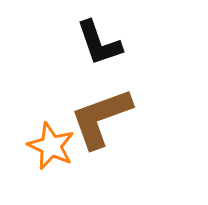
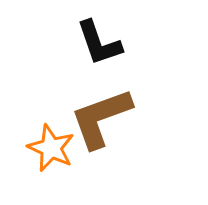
orange star: moved 2 px down
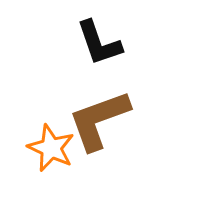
brown L-shape: moved 2 px left, 2 px down
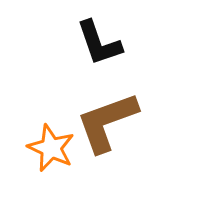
brown L-shape: moved 8 px right, 2 px down
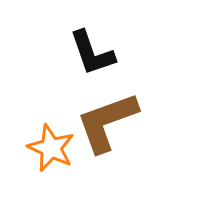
black L-shape: moved 7 px left, 10 px down
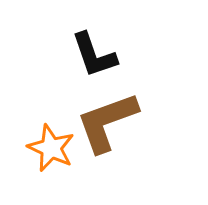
black L-shape: moved 2 px right, 2 px down
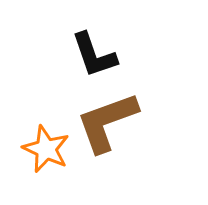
orange star: moved 5 px left, 1 px down
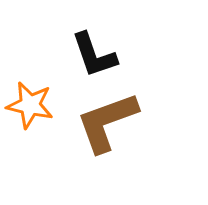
orange star: moved 16 px left, 44 px up; rotated 12 degrees counterclockwise
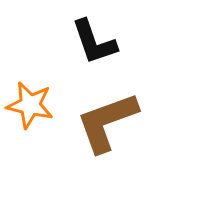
black L-shape: moved 13 px up
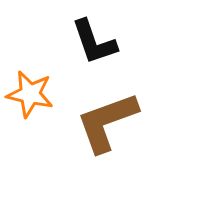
orange star: moved 11 px up
